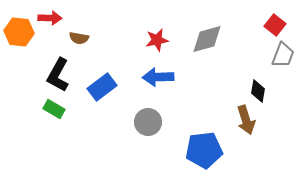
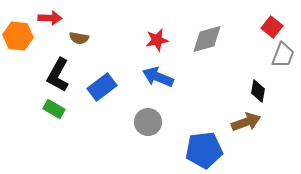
red square: moved 3 px left, 2 px down
orange hexagon: moved 1 px left, 4 px down
blue arrow: rotated 24 degrees clockwise
brown arrow: moved 2 px down; rotated 92 degrees counterclockwise
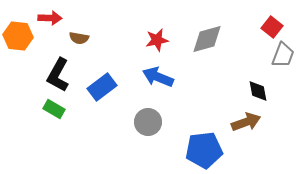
black diamond: rotated 20 degrees counterclockwise
